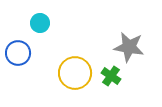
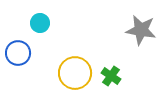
gray star: moved 12 px right, 17 px up
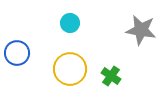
cyan circle: moved 30 px right
blue circle: moved 1 px left
yellow circle: moved 5 px left, 4 px up
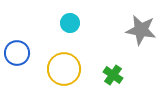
yellow circle: moved 6 px left
green cross: moved 2 px right, 1 px up
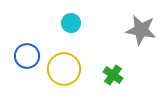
cyan circle: moved 1 px right
blue circle: moved 10 px right, 3 px down
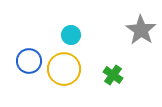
cyan circle: moved 12 px down
gray star: rotated 24 degrees clockwise
blue circle: moved 2 px right, 5 px down
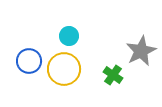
gray star: moved 21 px down; rotated 12 degrees clockwise
cyan circle: moved 2 px left, 1 px down
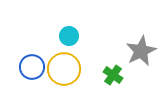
blue circle: moved 3 px right, 6 px down
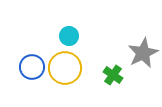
gray star: moved 2 px right, 2 px down
yellow circle: moved 1 px right, 1 px up
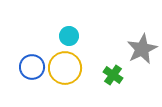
gray star: moved 1 px left, 4 px up
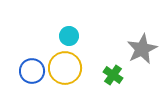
blue circle: moved 4 px down
